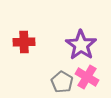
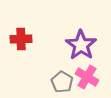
red cross: moved 3 px left, 3 px up
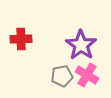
pink cross: moved 2 px up
gray pentagon: moved 6 px up; rotated 30 degrees clockwise
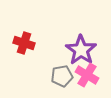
red cross: moved 3 px right, 4 px down; rotated 20 degrees clockwise
purple star: moved 5 px down
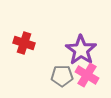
gray pentagon: rotated 10 degrees clockwise
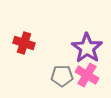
purple star: moved 6 px right, 2 px up
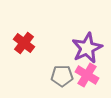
red cross: rotated 20 degrees clockwise
purple star: rotated 12 degrees clockwise
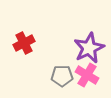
red cross: rotated 25 degrees clockwise
purple star: moved 2 px right
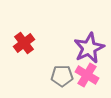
red cross: rotated 10 degrees counterclockwise
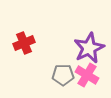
red cross: rotated 15 degrees clockwise
gray pentagon: moved 1 px right, 1 px up
